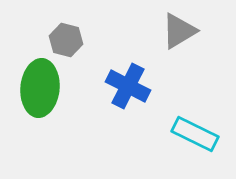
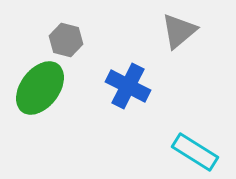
gray triangle: rotated 9 degrees counterclockwise
green ellipse: rotated 32 degrees clockwise
cyan rectangle: moved 18 px down; rotated 6 degrees clockwise
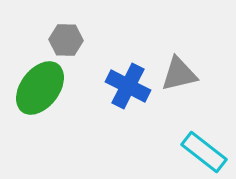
gray triangle: moved 43 px down; rotated 27 degrees clockwise
gray hexagon: rotated 12 degrees counterclockwise
cyan rectangle: moved 9 px right; rotated 6 degrees clockwise
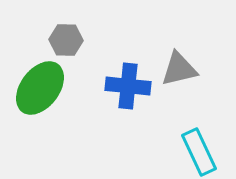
gray triangle: moved 5 px up
blue cross: rotated 21 degrees counterclockwise
cyan rectangle: moved 5 px left; rotated 27 degrees clockwise
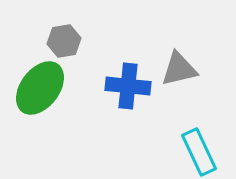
gray hexagon: moved 2 px left, 1 px down; rotated 12 degrees counterclockwise
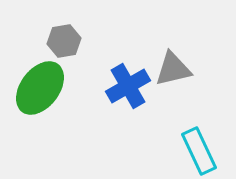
gray triangle: moved 6 px left
blue cross: rotated 36 degrees counterclockwise
cyan rectangle: moved 1 px up
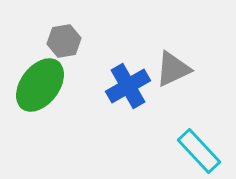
gray triangle: rotated 12 degrees counterclockwise
green ellipse: moved 3 px up
cyan rectangle: rotated 18 degrees counterclockwise
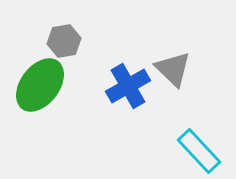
gray triangle: rotated 51 degrees counterclockwise
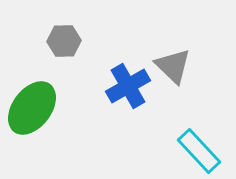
gray hexagon: rotated 8 degrees clockwise
gray triangle: moved 3 px up
green ellipse: moved 8 px left, 23 px down
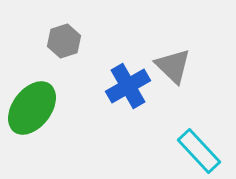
gray hexagon: rotated 16 degrees counterclockwise
